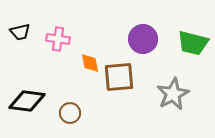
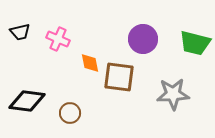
pink cross: rotated 15 degrees clockwise
green trapezoid: moved 2 px right
brown square: rotated 12 degrees clockwise
gray star: rotated 24 degrees clockwise
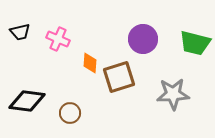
orange diamond: rotated 15 degrees clockwise
brown square: rotated 24 degrees counterclockwise
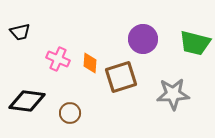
pink cross: moved 20 px down
brown square: moved 2 px right
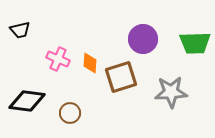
black trapezoid: moved 2 px up
green trapezoid: rotated 16 degrees counterclockwise
gray star: moved 2 px left, 2 px up
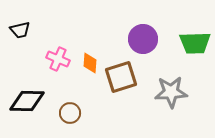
black diamond: rotated 6 degrees counterclockwise
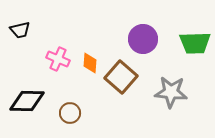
brown square: rotated 32 degrees counterclockwise
gray star: rotated 8 degrees clockwise
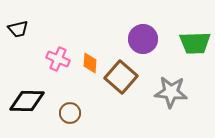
black trapezoid: moved 2 px left, 1 px up
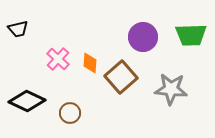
purple circle: moved 2 px up
green trapezoid: moved 4 px left, 8 px up
pink cross: rotated 20 degrees clockwise
brown square: rotated 8 degrees clockwise
gray star: moved 3 px up
black diamond: rotated 24 degrees clockwise
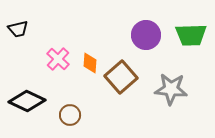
purple circle: moved 3 px right, 2 px up
brown circle: moved 2 px down
